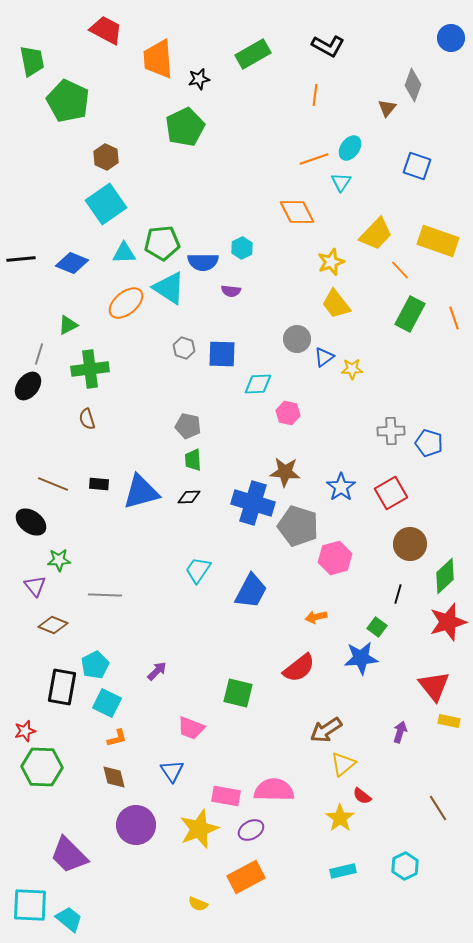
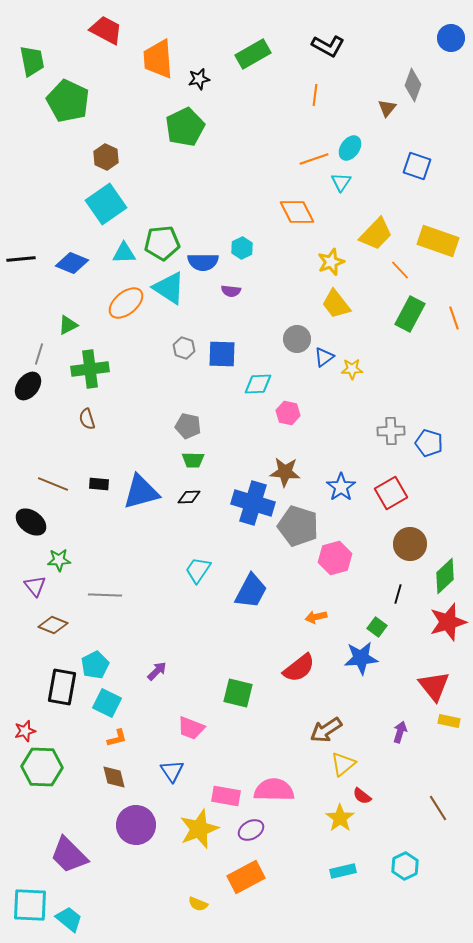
green trapezoid at (193, 460): rotated 85 degrees counterclockwise
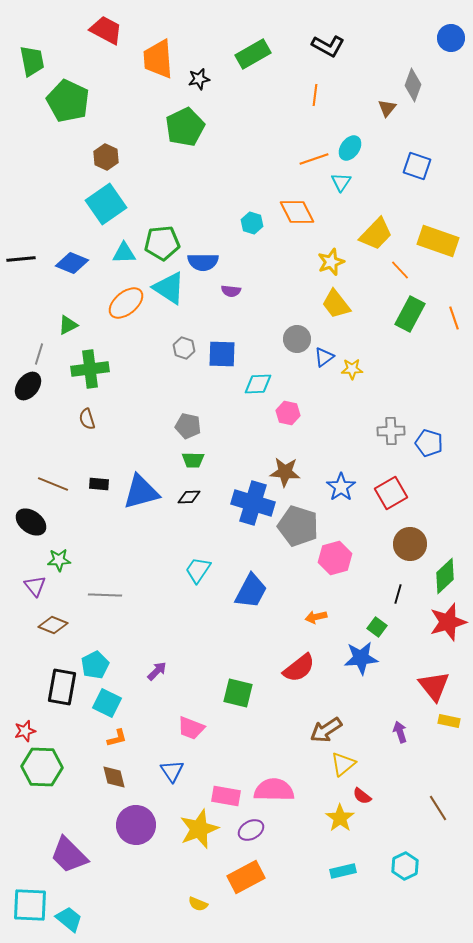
cyan hexagon at (242, 248): moved 10 px right, 25 px up; rotated 15 degrees counterclockwise
purple arrow at (400, 732): rotated 35 degrees counterclockwise
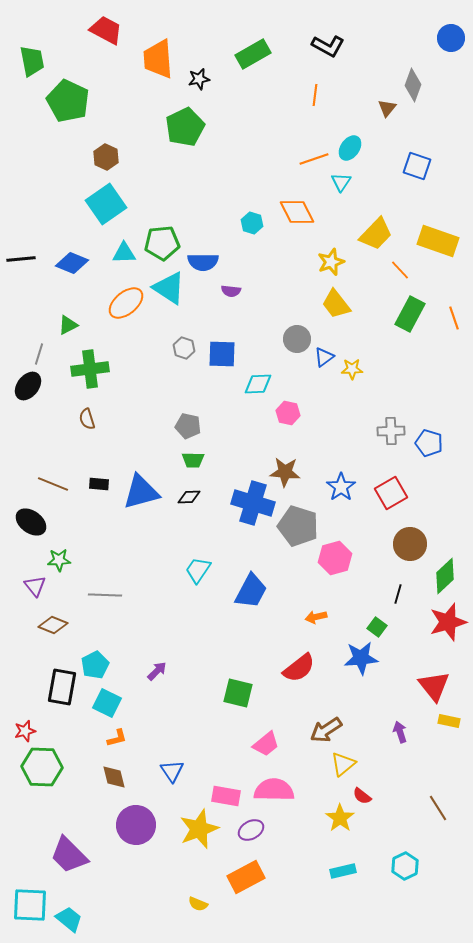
pink trapezoid at (191, 728): moved 75 px right, 16 px down; rotated 60 degrees counterclockwise
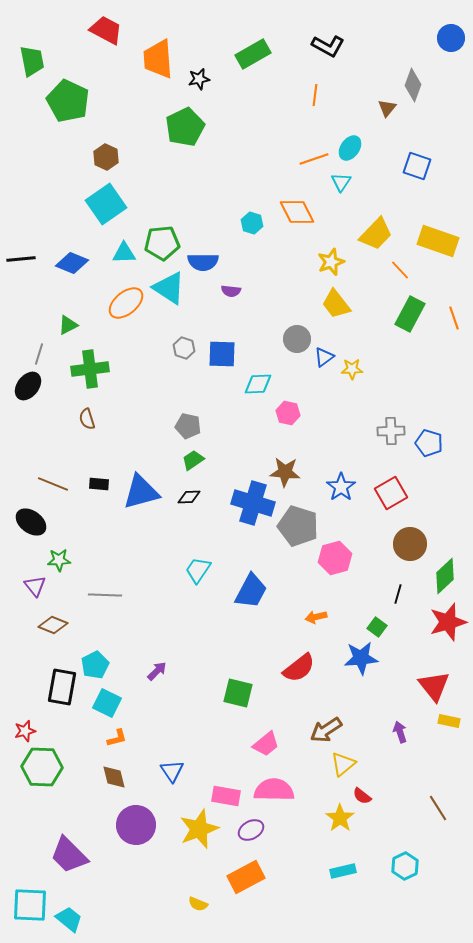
green trapezoid at (193, 460): rotated 145 degrees clockwise
